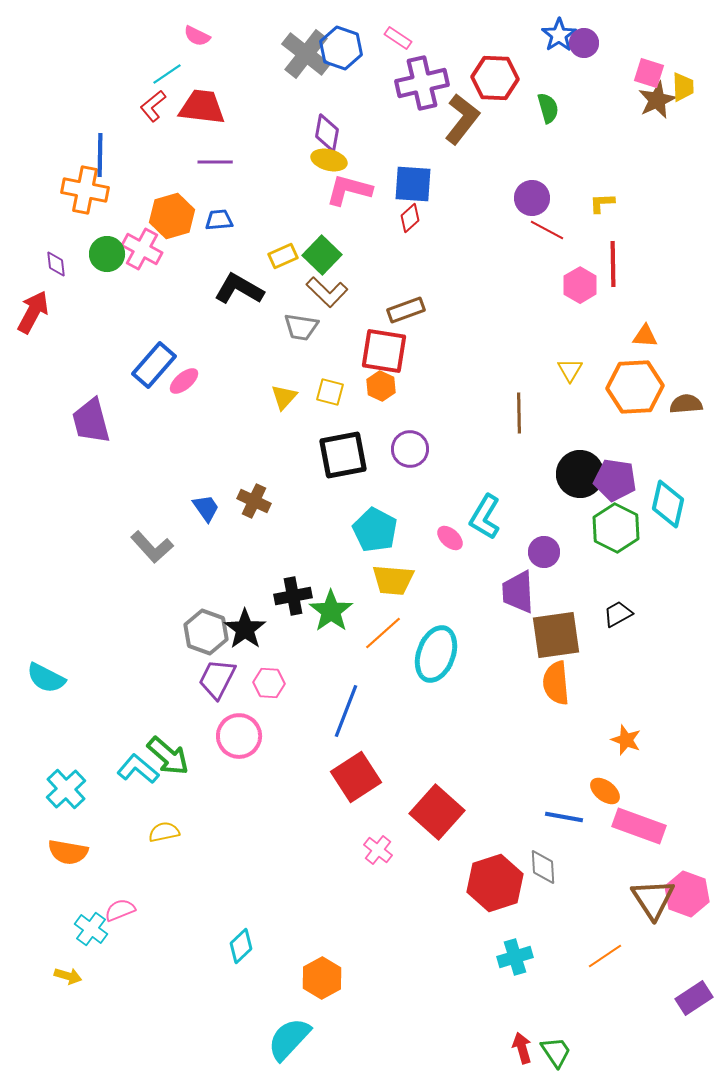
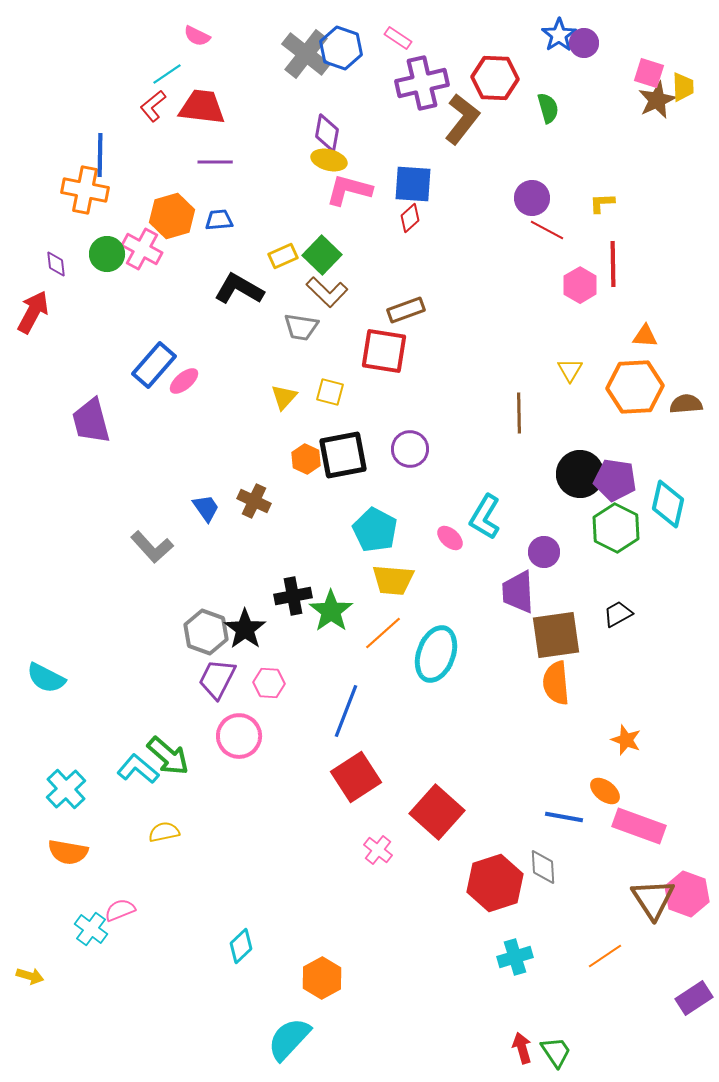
orange hexagon at (381, 386): moved 75 px left, 73 px down
yellow arrow at (68, 976): moved 38 px left
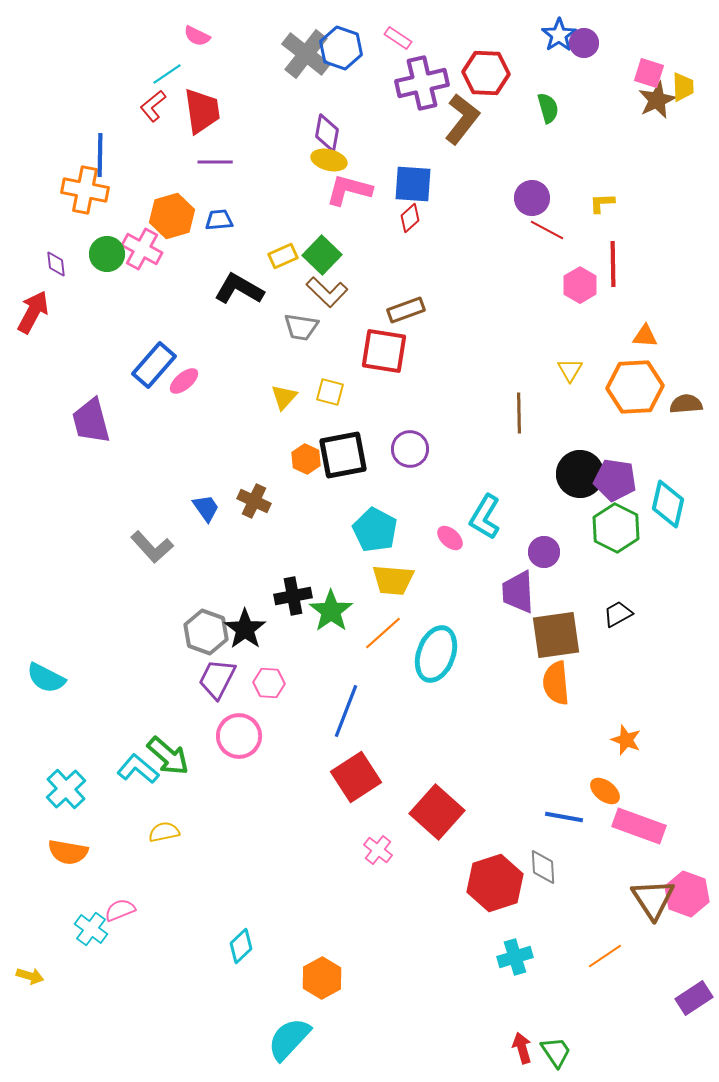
red hexagon at (495, 78): moved 9 px left, 5 px up
red trapezoid at (202, 107): moved 4 px down; rotated 75 degrees clockwise
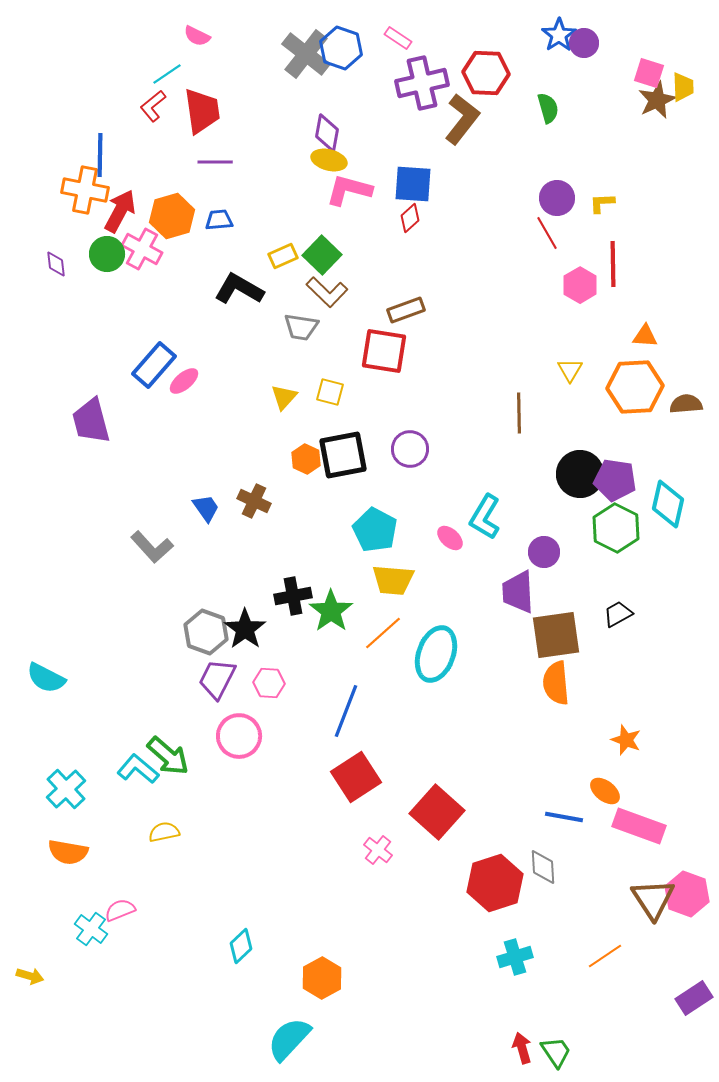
purple circle at (532, 198): moved 25 px right
red line at (547, 230): moved 3 px down; rotated 32 degrees clockwise
red arrow at (33, 312): moved 87 px right, 101 px up
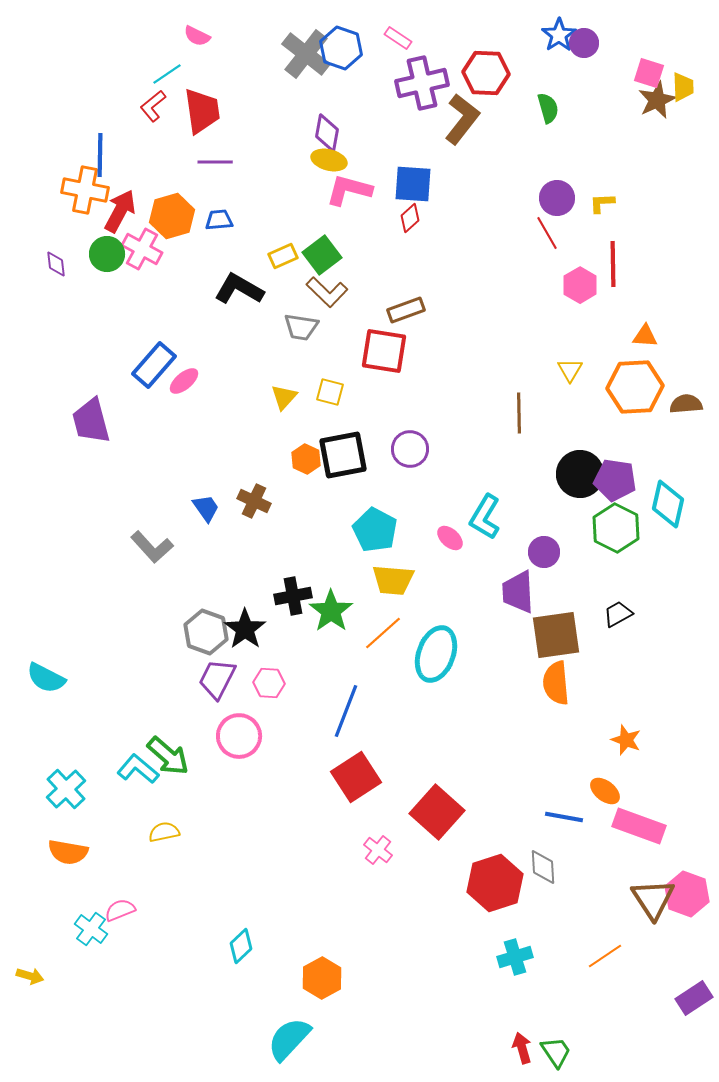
green square at (322, 255): rotated 9 degrees clockwise
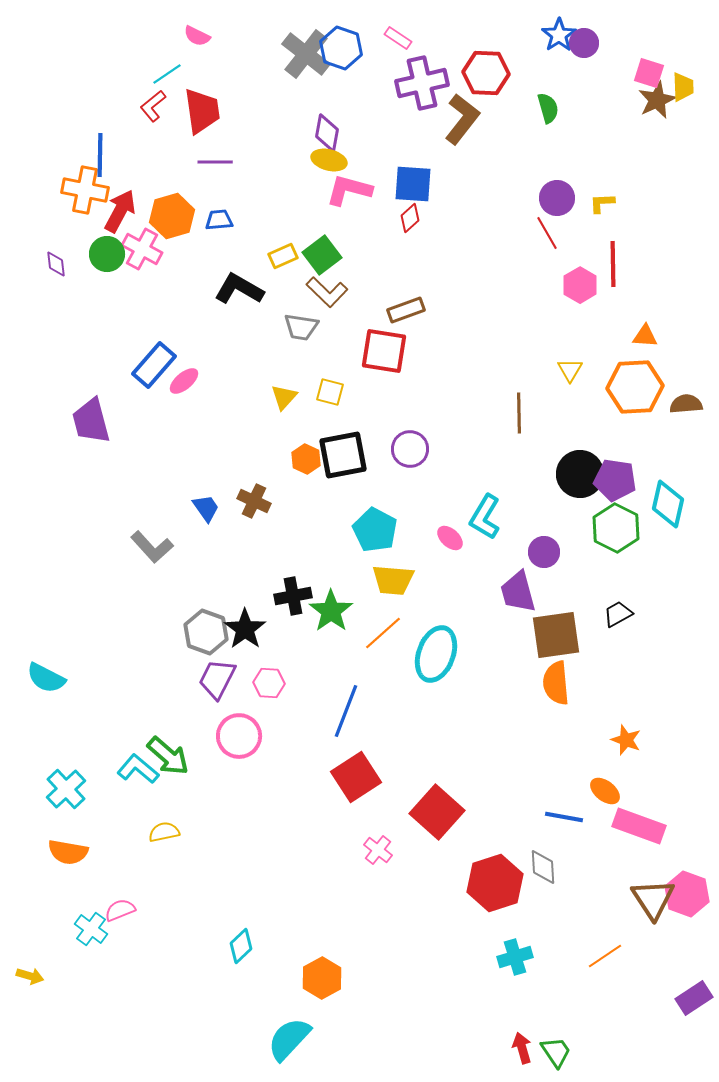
purple trapezoid at (518, 592): rotated 12 degrees counterclockwise
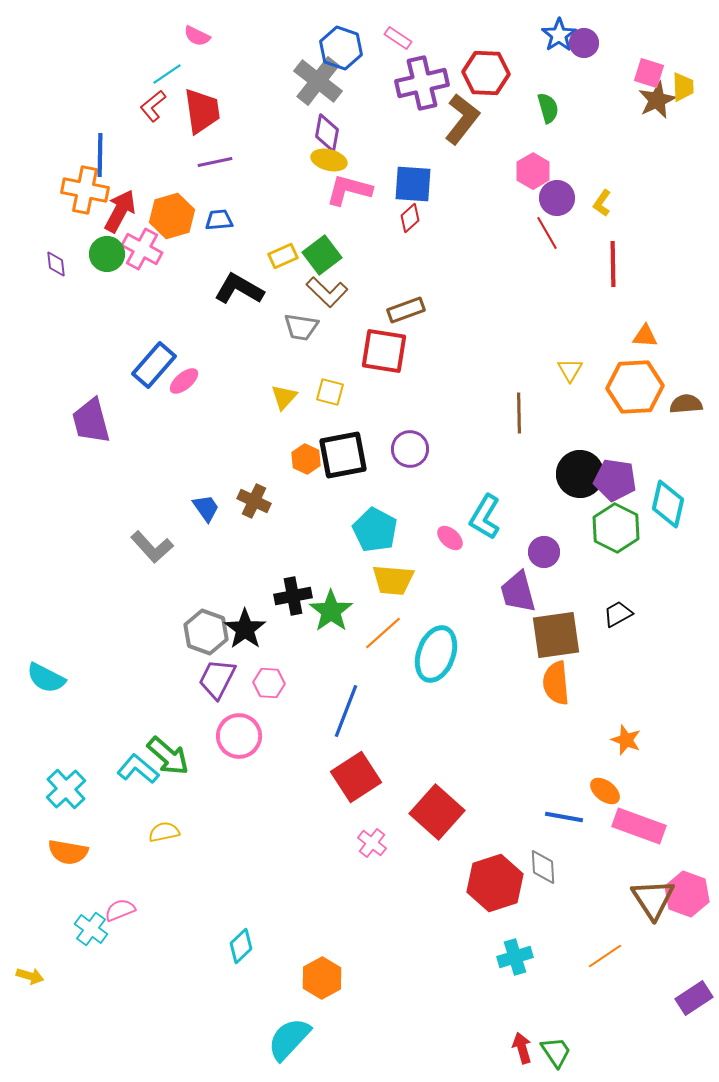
gray cross at (306, 54): moved 12 px right, 27 px down
purple line at (215, 162): rotated 12 degrees counterclockwise
yellow L-shape at (602, 203): rotated 52 degrees counterclockwise
pink hexagon at (580, 285): moved 47 px left, 114 px up
pink cross at (378, 850): moved 6 px left, 7 px up
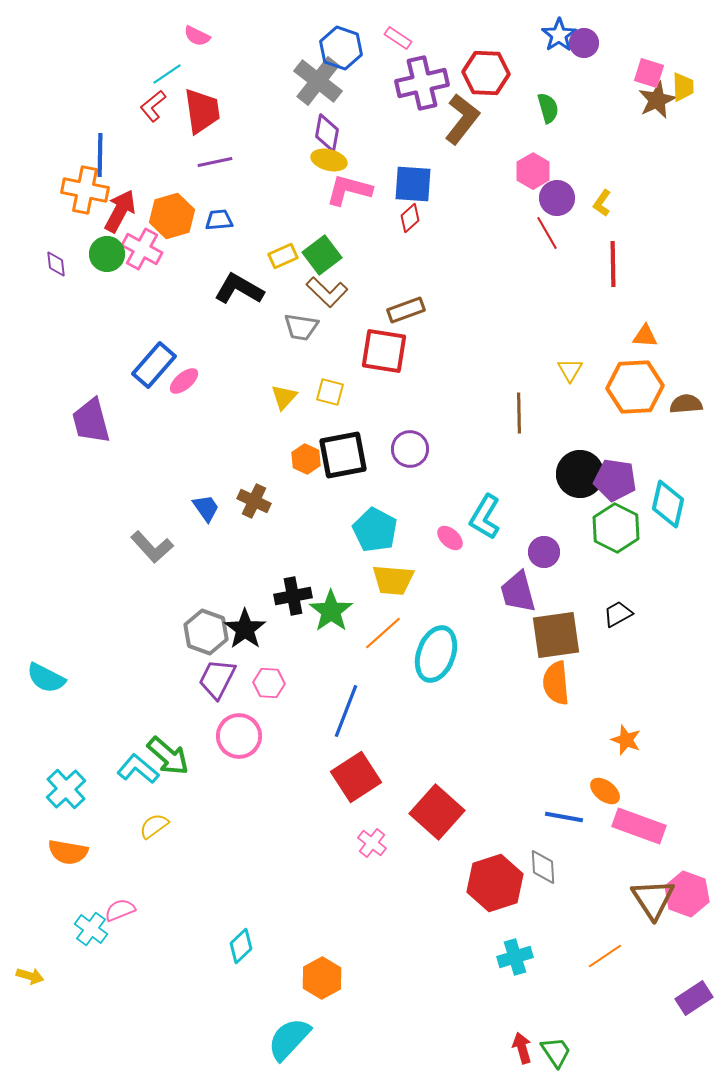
yellow semicircle at (164, 832): moved 10 px left, 6 px up; rotated 24 degrees counterclockwise
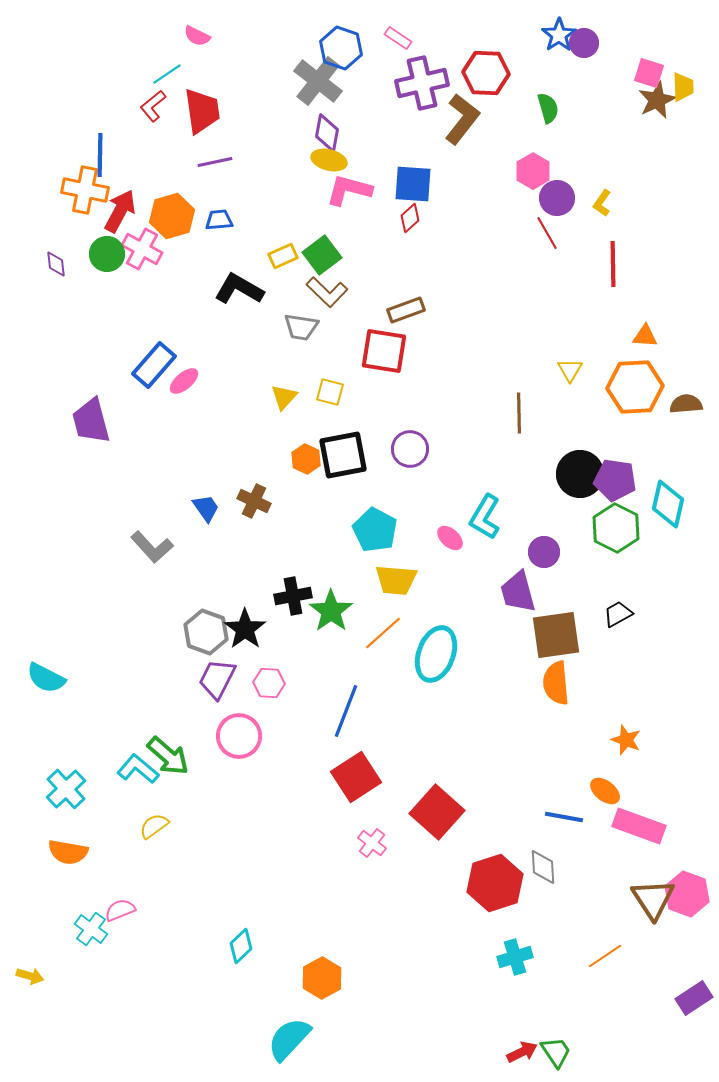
yellow trapezoid at (393, 580): moved 3 px right
red arrow at (522, 1048): moved 4 px down; rotated 80 degrees clockwise
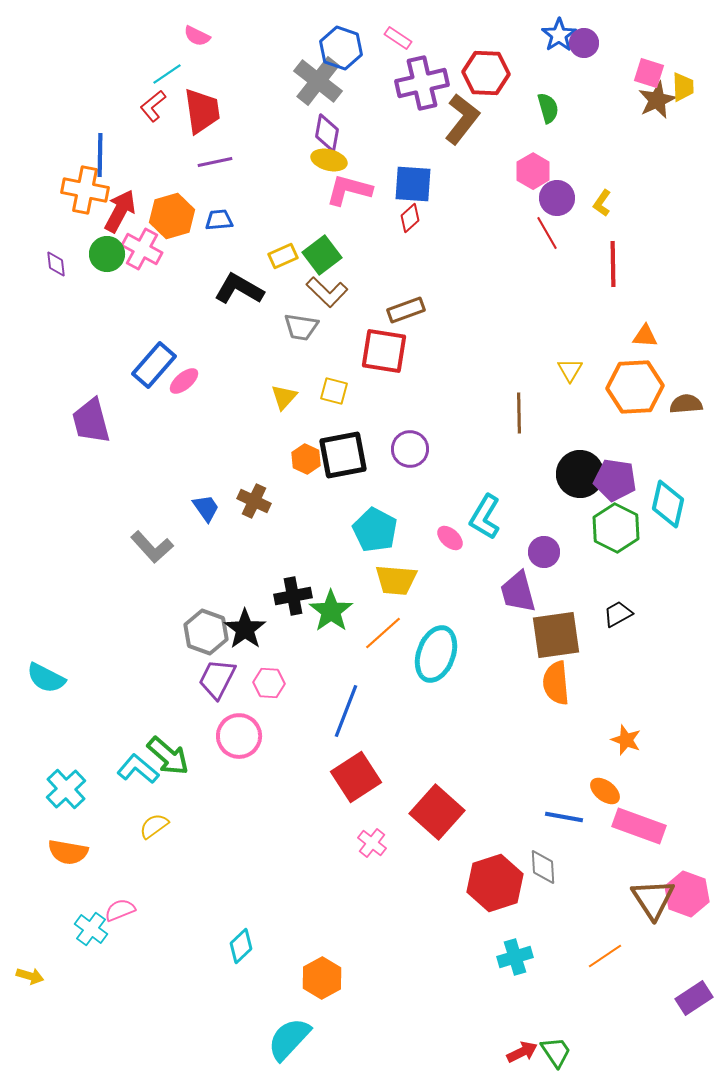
yellow square at (330, 392): moved 4 px right, 1 px up
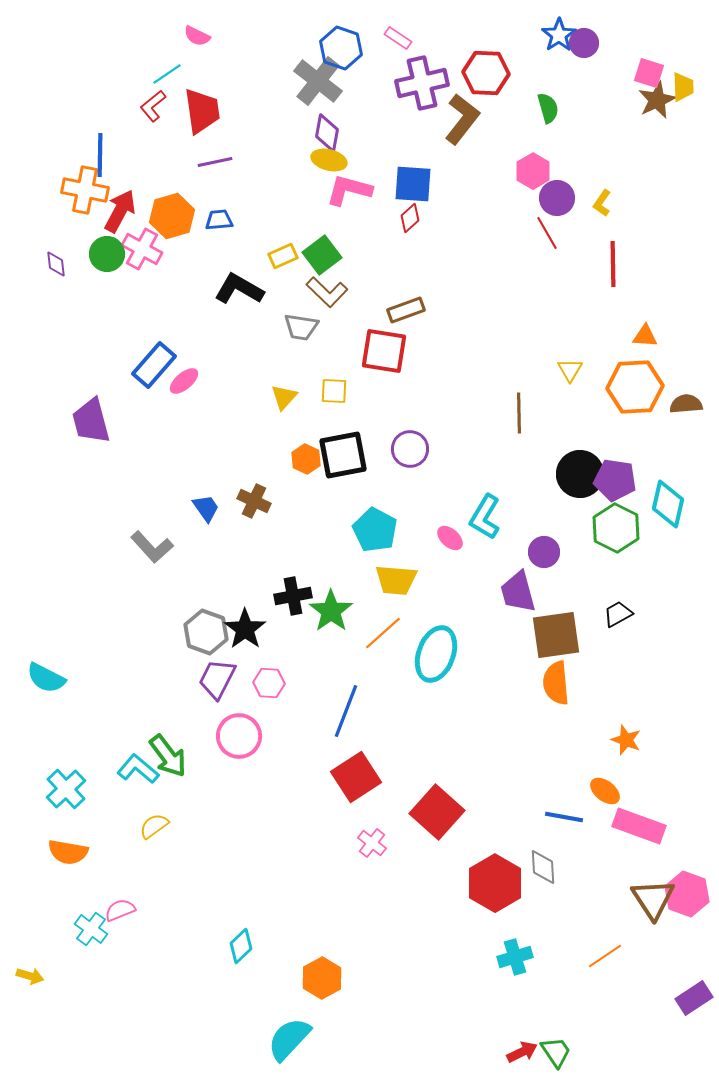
yellow square at (334, 391): rotated 12 degrees counterclockwise
green arrow at (168, 756): rotated 12 degrees clockwise
red hexagon at (495, 883): rotated 12 degrees counterclockwise
